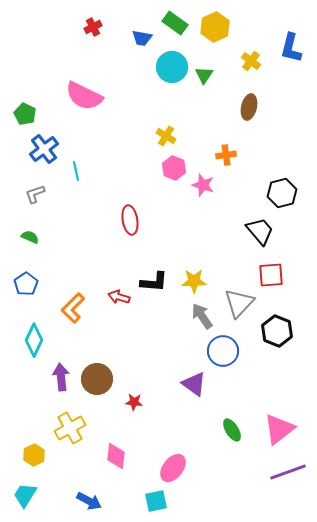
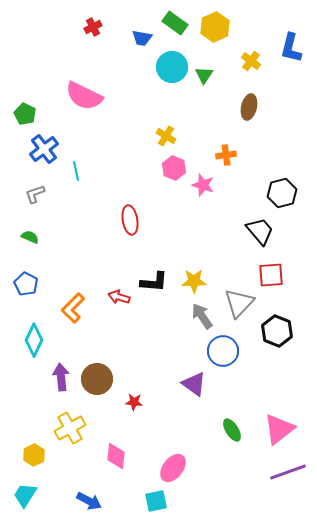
blue pentagon at (26, 284): rotated 10 degrees counterclockwise
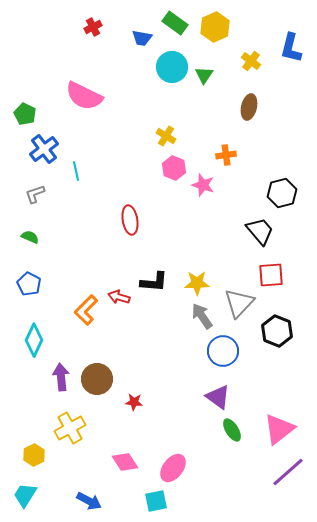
yellow star at (194, 281): moved 3 px right, 2 px down
blue pentagon at (26, 284): moved 3 px right
orange L-shape at (73, 308): moved 13 px right, 2 px down
purple triangle at (194, 384): moved 24 px right, 13 px down
pink diamond at (116, 456): moved 9 px right, 6 px down; rotated 40 degrees counterclockwise
purple line at (288, 472): rotated 21 degrees counterclockwise
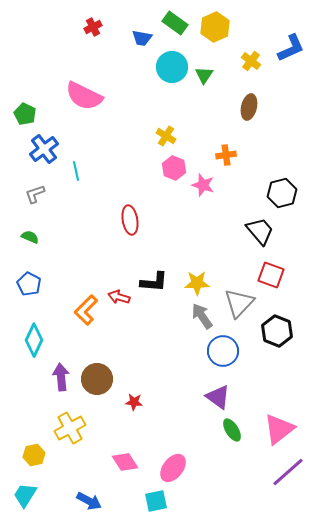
blue L-shape at (291, 48): rotated 128 degrees counterclockwise
red square at (271, 275): rotated 24 degrees clockwise
yellow hexagon at (34, 455): rotated 15 degrees clockwise
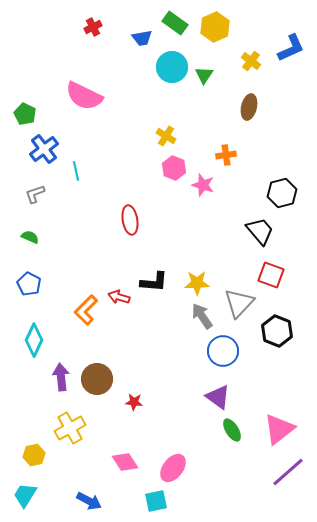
blue trapezoid at (142, 38): rotated 20 degrees counterclockwise
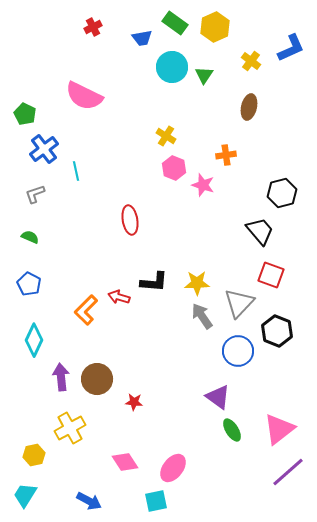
blue circle at (223, 351): moved 15 px right
